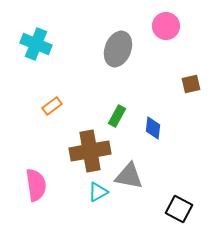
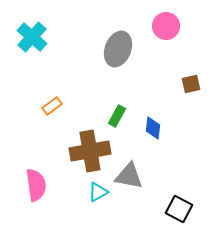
cyan cross: moved 4 px left, 7 px up; rotated 20 degrees clockwise
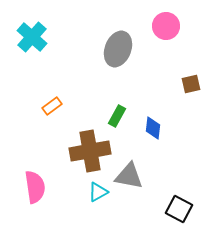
pink semicircle: moved 1 px left, 2 px down
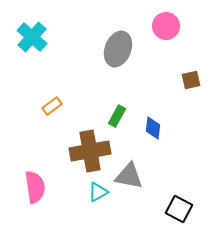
brown square: moved 4 px up
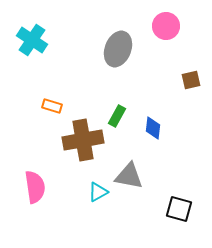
cyan cross: moved 3 px down; rotated 8 degrees counterclockwise
orange rectangle: rotated 54 degrees clockwise
brown cross: moved 7 px left, 11 px up
black square: rotated 12 degrees counterclockwise
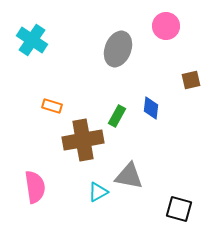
blue diamond: moved 2 px left, 20 px up
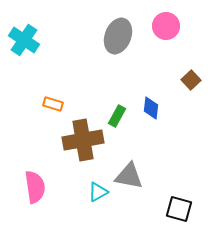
cyan cross: moved 8 px left
gray ellipse: moved 13 px up
brown square: rotated 30 degrees counterclockwise
orange rectangle: moved 1 px right, 2 px up
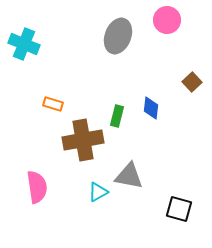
pink circle: moved 1 px right, 6 px up
cyan cross: moved 4 px down; rotated 12 degrees counterclockwise
brown square: moved 1 px right, 2 px down
green rectangle: rotated 15 degrees counterclockwise
pink semicircle: moved 2 px right
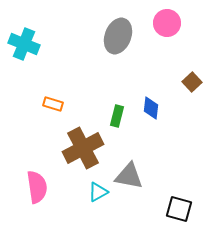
pink circle: moved 3 px down
brown cross: moved 8 px down; rotated 18 degrees counterclockwise
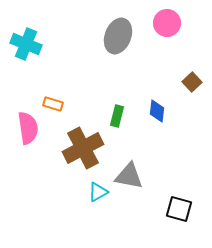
cyan cross: moved 2 px right
blue diamond: moved 6 px right, 3 px down
pink semicircle: moved 9 px left, 59 px up
